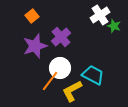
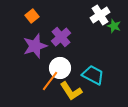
yellow L-shape: moved 1 px left; rotated 95 degrees counterclockwise
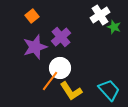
green star: moved 1 px down
purple star: moved 1 px down
cyan trapezoid: moved 16 px right, 15 px down; rotated 20 degrees clockwise
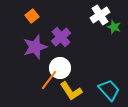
orange line: moved 1 px left, 1 px up
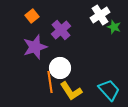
purple cross: moved 7 px up
orange line: moved 1 px right, 2 px down; rotated 45 degrees counterclockwise
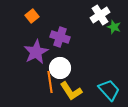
purple cross: moved 1 px left, 7 px down; rotated 30 degrees counterclockwise
purple star: moved 1 px right, 5 px down; rotated 10 degrees counterclockwise
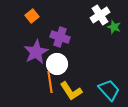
white circle: moved 3 px left, 4 px up
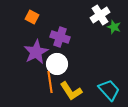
orange square: moved 1 px down; rotated 24 degrees counterclockwise
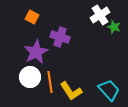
white circle: moved 27 px left, 13 px down
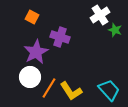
green star: moved 1 px right, 3 px down
orange line: moved 1 px left, 6 px down; rotated 40 degrees clockwise
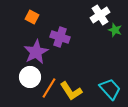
cyan trapezoid: moved 1 px right, 1 px up
